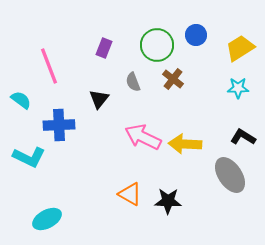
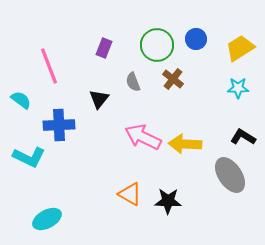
blue circle: moved 4 px down
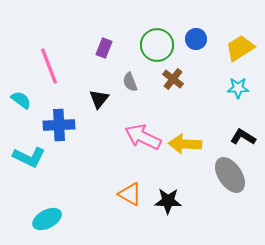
gray semicircle: moved 3 px left
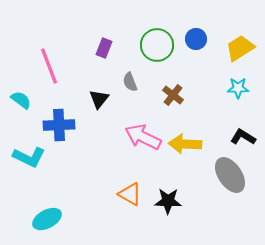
brown cross: moved 16 px down
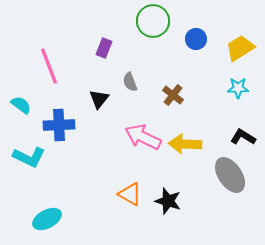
green circle: moved 4 px left, 24 px up
cyan semicircle: moved 5 px down
black star: rotated 16 degrees clockwise
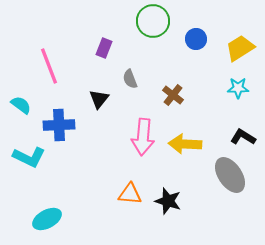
gray semicircle: moved 3 px up
pink arrow: rotated 111 degrees counterclockwise
orange triangle: rotated 25 degrees counterclockwise
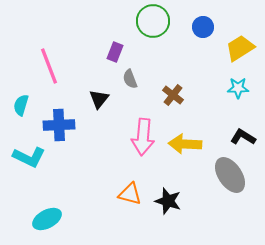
blue circle: moved 7 px right, 12 px up
purple rectangle: moved 11 px right, 4 px down
cyan semicircle: rotated 110 degrees counterclockwise
orange triangle: rotated 10 degrees clockwise
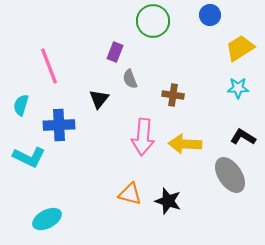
blue circle: moved 7 px right, 12 px up
brown cross: rotated 30 degrees counterclockwise
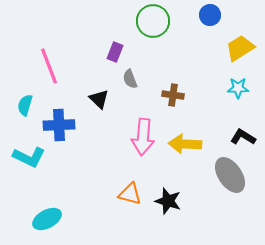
black triangle: rotated 25 degrees counterclockwise
cyan semicircle: moved 4 px right
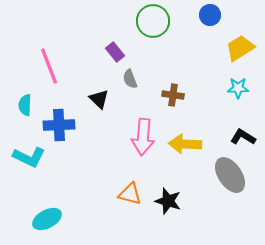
purple rectangle: rotated 60 degrees counterclockwise
cyan semicircle: rotated 15 degrees counterclockwise
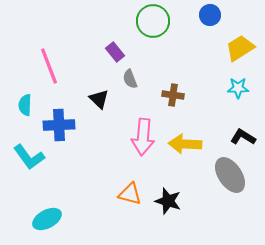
cyan L-shape: rotated 28 degrees clockwise
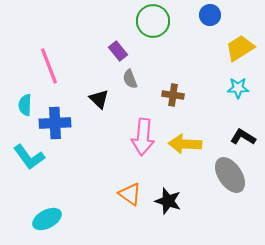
purple rectangle: moved 3 px right, 1 px up
blue cross: moved 4 px left, 2 px up
orange triangle: rotated 20 degrees clockwise
